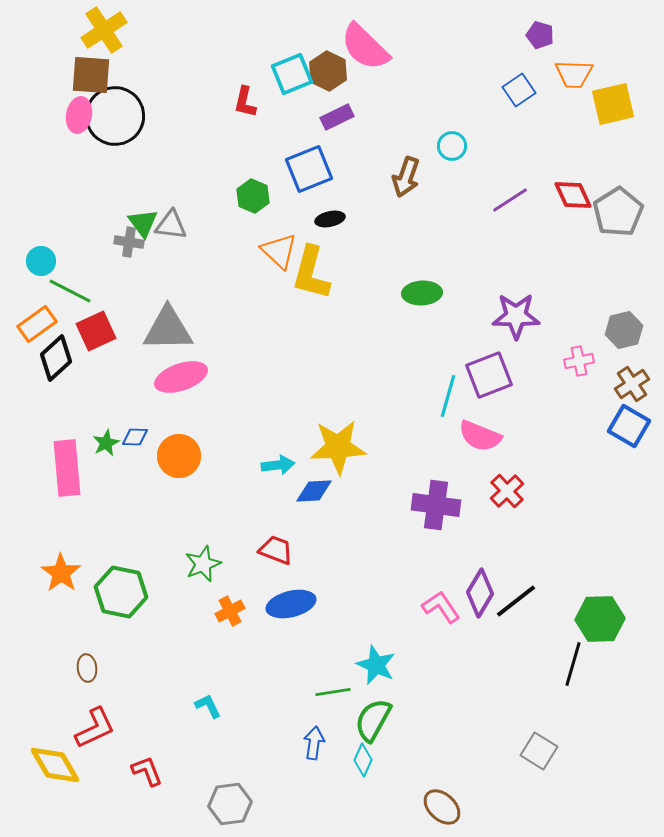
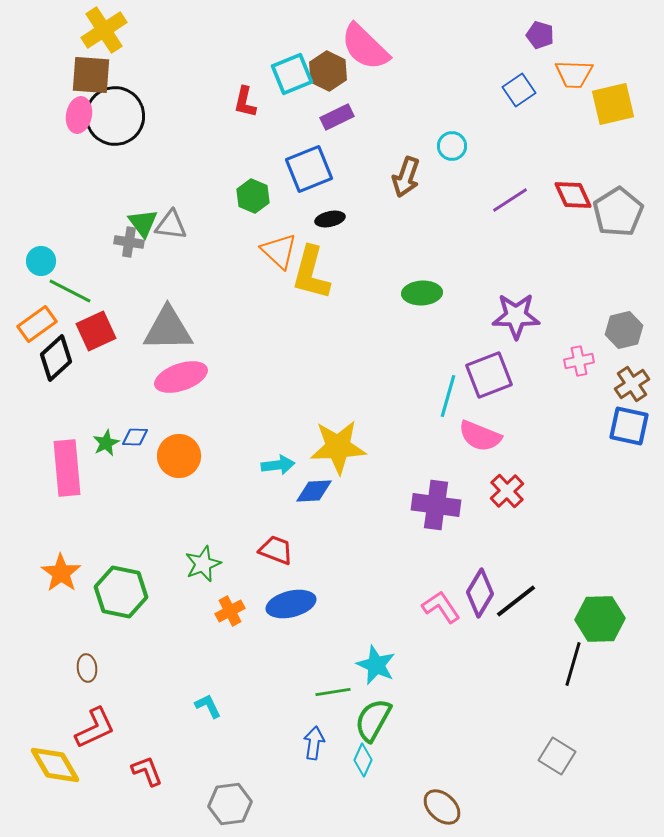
blue square at (629, 426): rotated 18 degrees counterclockwise
gray square at (539, 751): moved 18 px right, 5 px down
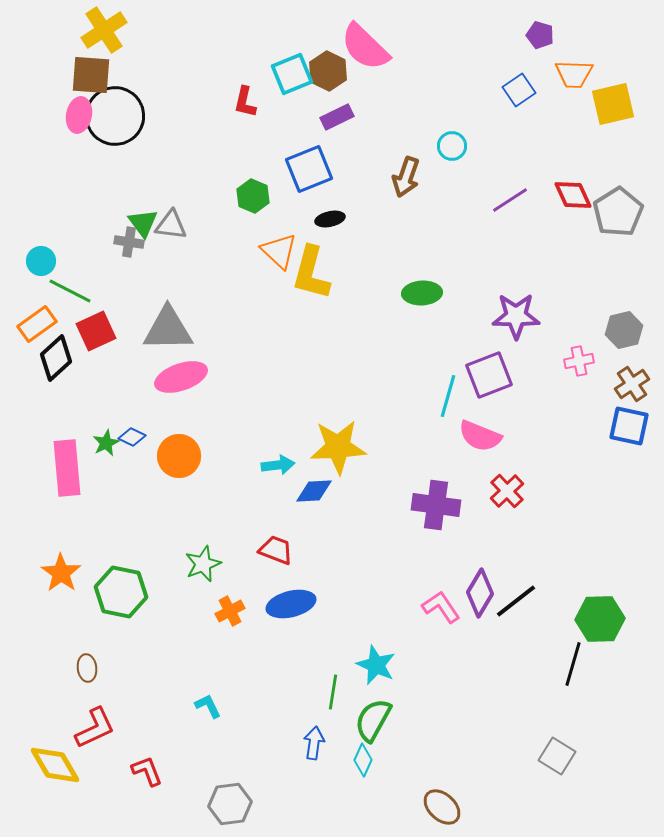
blue diamond at (135, 437): moved 3 px left; rotated 24 degrees clockwise
green line at (333, 692): rotated 72 degrees counterclockwise
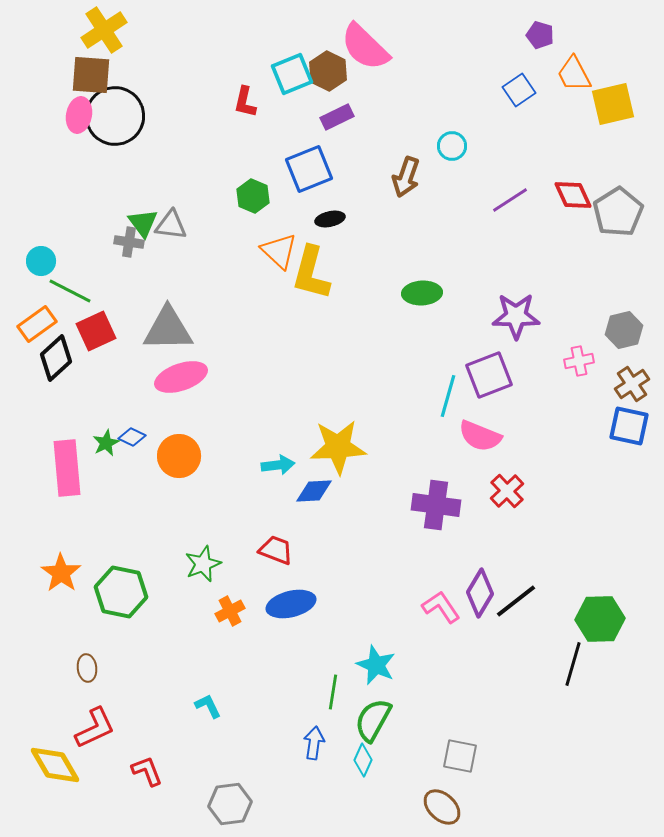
orange trapezoid at (574, 74): rotated 60 degrees clockwise
gray square at (557, 756): moved 97 px left; rotated 21 degrees counterclockwise
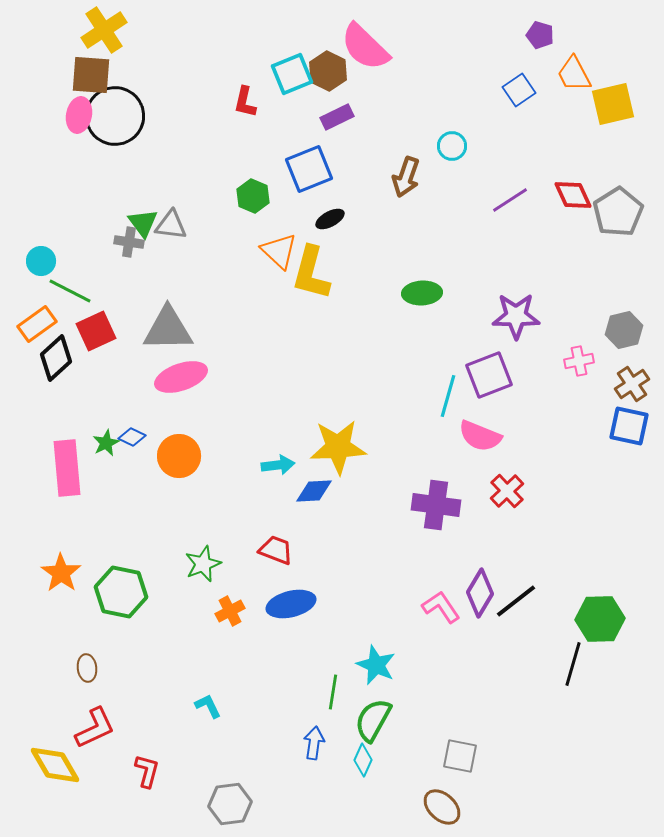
black ellipse at (330, 219): rotated 16 degrees counterclockwise
red L-shape at (147, 771): rotated 36 degrees clockwise
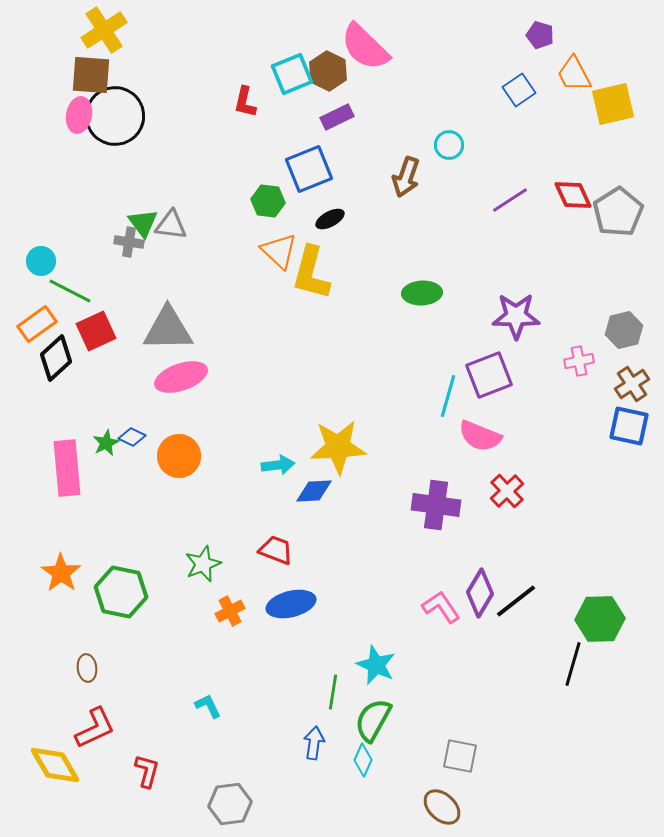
cyan circle at (452, 146): moved 3 px left, 1 px up
green hexagon at (253, 196): moved 15 px right, 5 px down; rotated 16 degrees counterclockwise
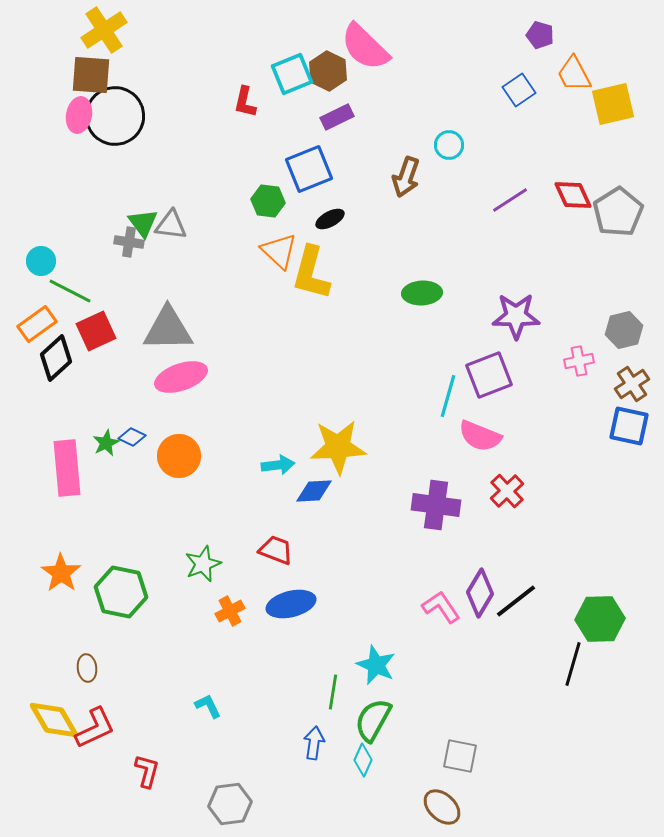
yellow diamond at (55, 765): moved 1 px left, 45 px up
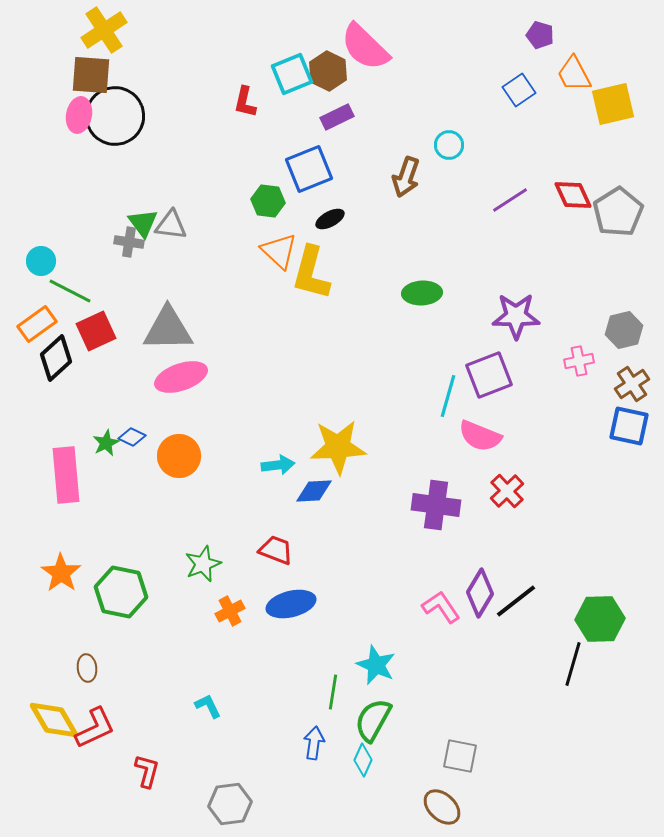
pink rectangle at (67, 468): moved 1 px left, 7 px down
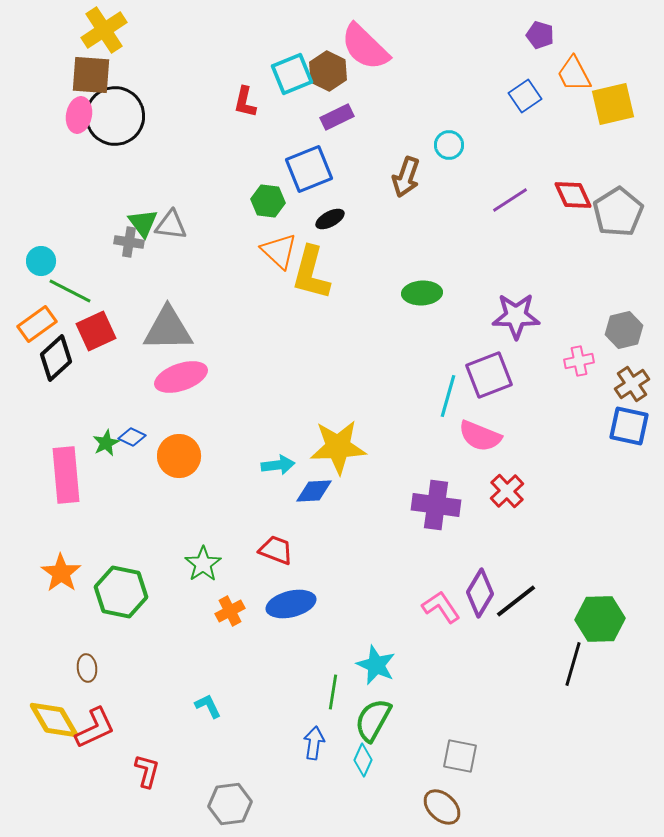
blue square at (519, 90): moved 6 px right, 6 px down
green star at (203, 564): rotated 12 degrees counterclockwise
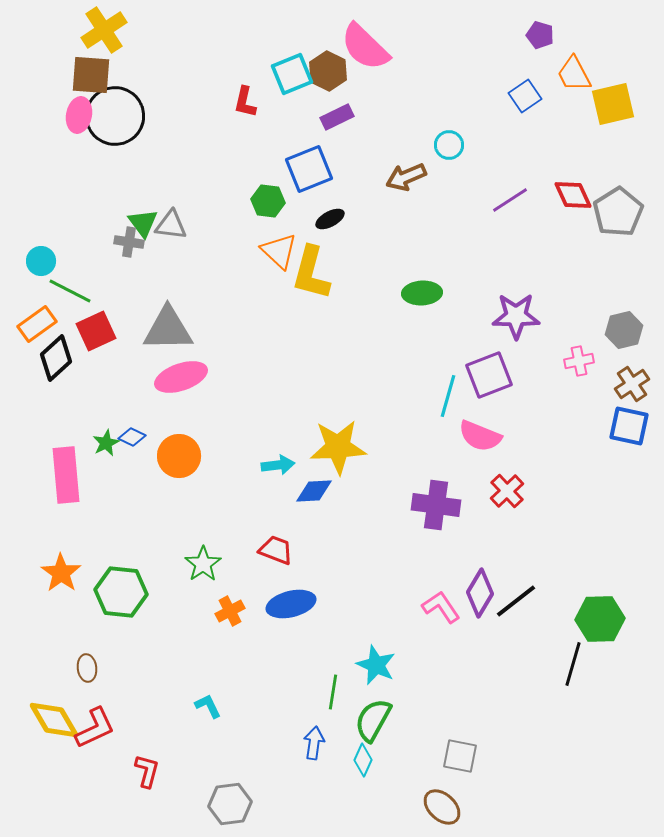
brown arrow at (406, 177): rotated 48 degrees clockwise
green hexagon at (121, 592): rotated 6 degrees counterclockwise
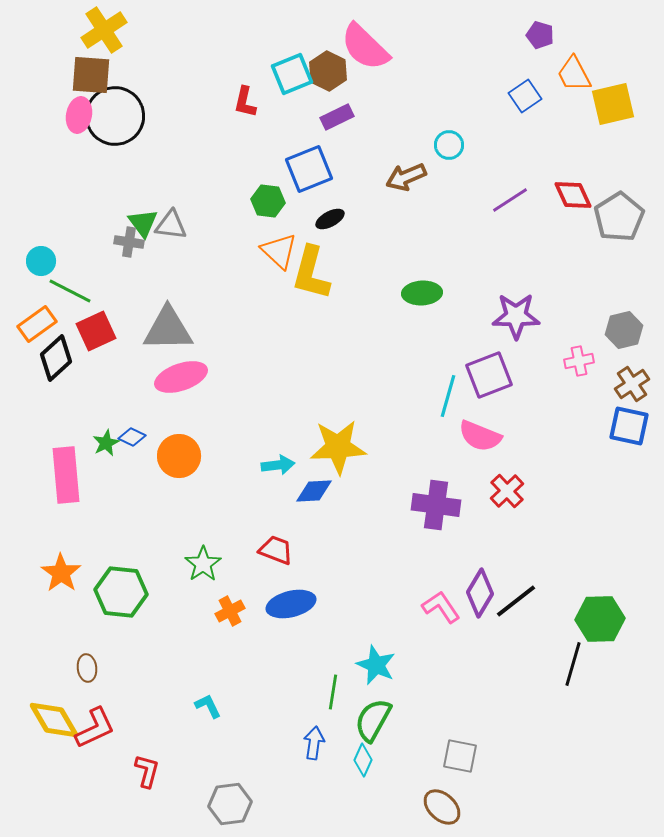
gray pentagon at (618, 212): moved 1 px right, 5 px down
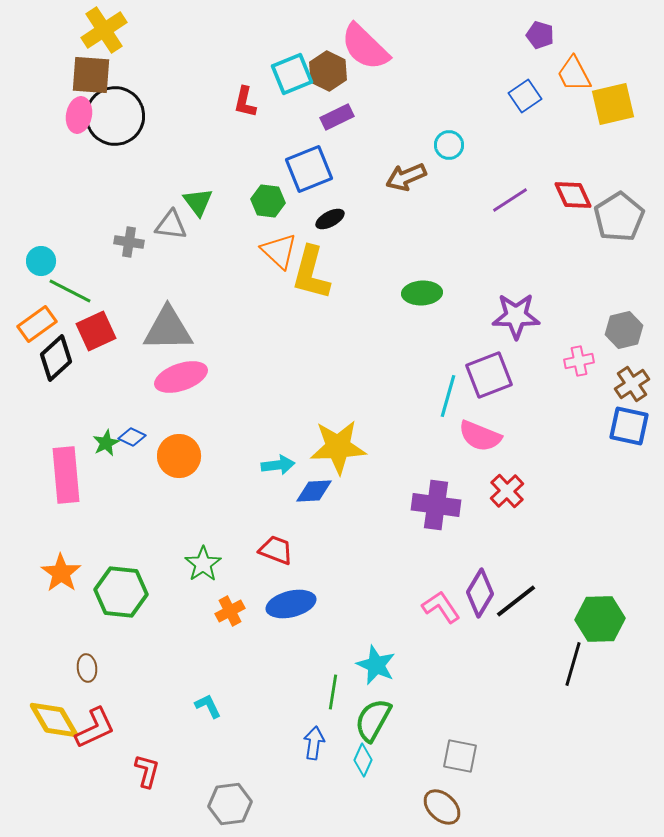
green triangle at (143, 223): moved 55 px right, 21 px up
